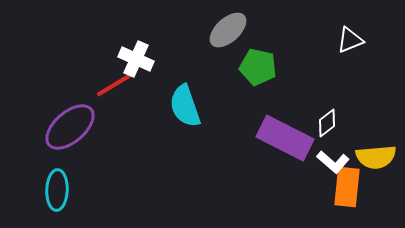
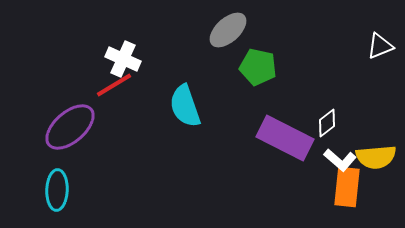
white triangle: moved 30 px right, 6 px down
white cross: moved 13 px left
white L-shape: moved 7 px right, 2 px up
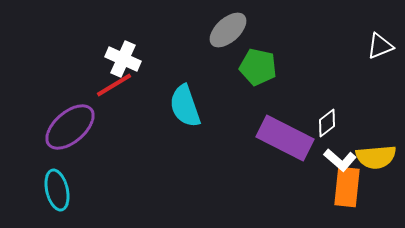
cyan ellipse: rotated 15 degrees counterclockwise
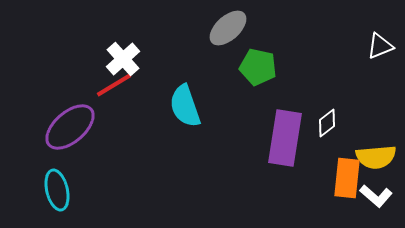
gray ellipse: moved 2 px up
white cross: rotated 24 degrees clockwise
purple rectangle: rotated 72 degrees clockwise
white L-shape: moved 36 px right, 36 px down
orange rectangle: moved 9 px up
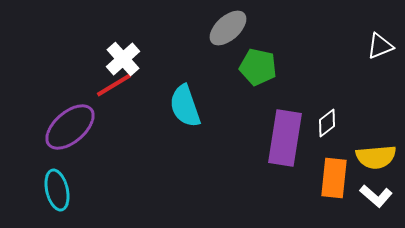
orange rectangle: moved 13 px left
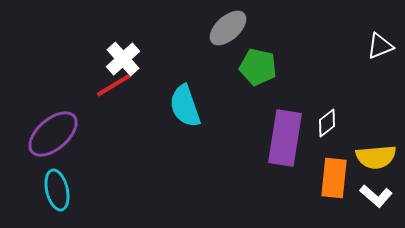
purple ellipse: moved 17 px left, 7 px down
